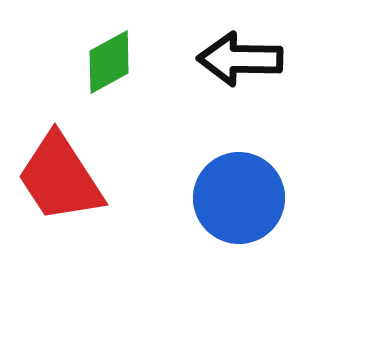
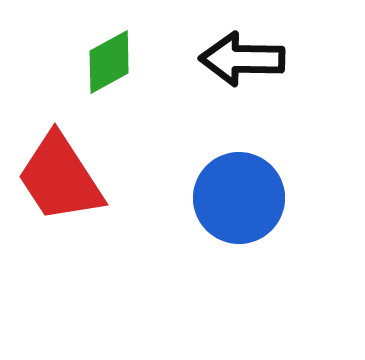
black arrow: moved 2 px right
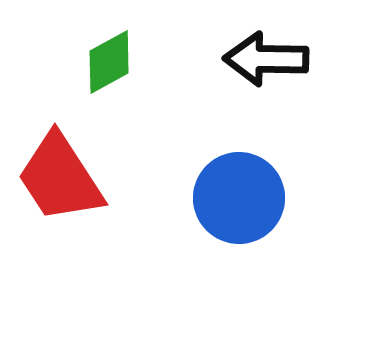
black arrow: moved 24 px right
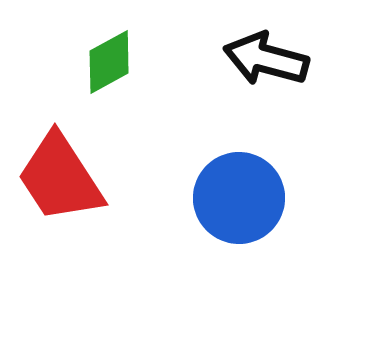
black arrow: rotated 14 degrees clockwise
